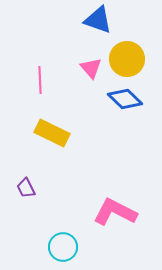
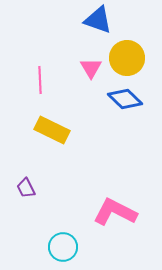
yellow circle: moved 1 px up
pink triangle: rotated 10 degrees clockwise
yellow rectangle: moved 3 px up
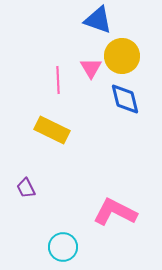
yellow circle: moved 5 px left, 2 px up
pink line: moved 18 px right
blue diamond: rotated 32 degrees clockwise
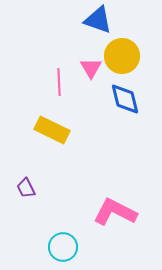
pink line: moved 1 px right, 2 px down
